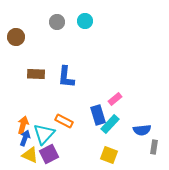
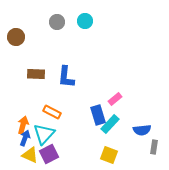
orange rectangle: moved 12 px left, 9 px up
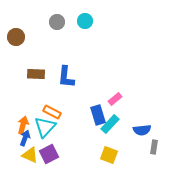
cyan triangle: moved 1 px right, 7 px up
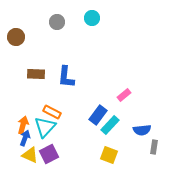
cyan circle: moved 7 px right, 3 px up
pink rectangle: moved 9 px right, 4 px up
blue rectangle: rotated 54 degrees clockwise
cyan rectangle: moved 1 px down
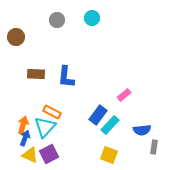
gray circle: moved 2 px up
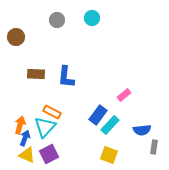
orange arrow: moved 3 px left
yellow triangle: moved 3 px left
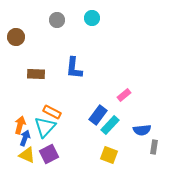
blue L-shape: moved 8 px right, 9 px up
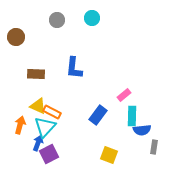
cyan rectangle: moved 22 px right, 9 px up; rotated 42 degrees counterclockwise
blue arrow: moved 13 px right, 5 px down
yellow triangle: moved 11 px right, 49 px up
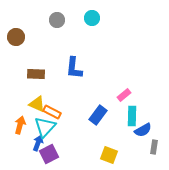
yellow triangle: moved 1 px left, 2 px up
blue semicircle: moved 1 px right; rotated 24 degrees counterclockwise
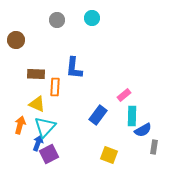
brown circle: moved 3 px down
orange rectangle: moved 3 px right, 25 px up; rotated 66 degrees clockwise
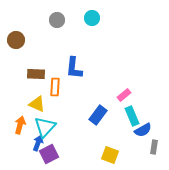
cyan rectangle: rotated 24 degrees counterclockwise
yellow square: moved 1 px right
